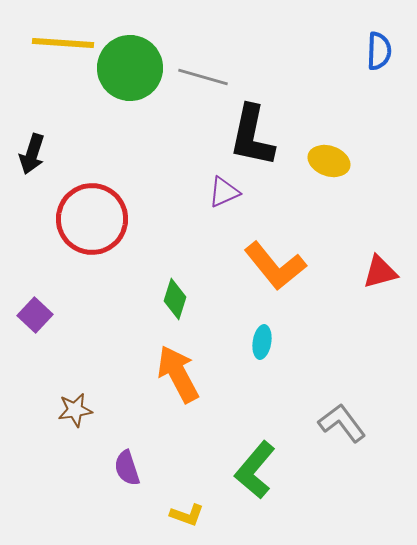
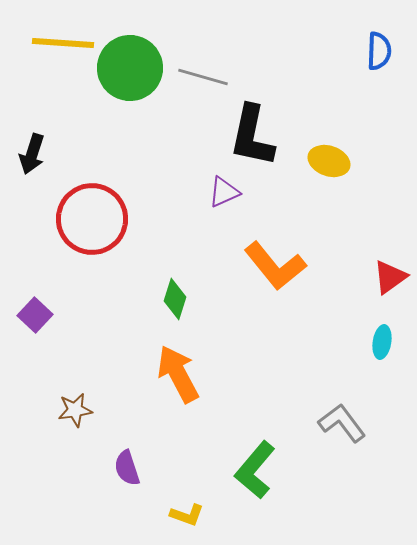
red triangle: moved 10 px right, 5 px down; rotated 21 degrees counterclockwise
cyan ellipse: moved 120 px right
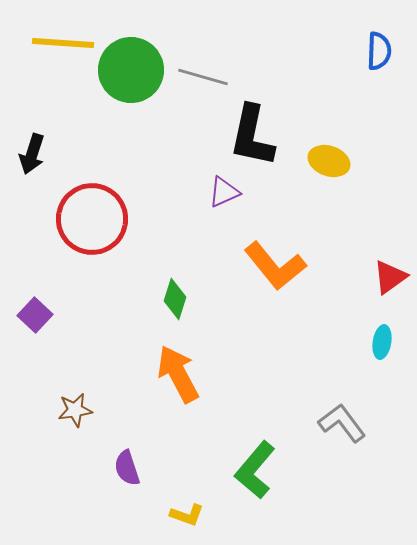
green circle: moved 1 px right, 2 px down
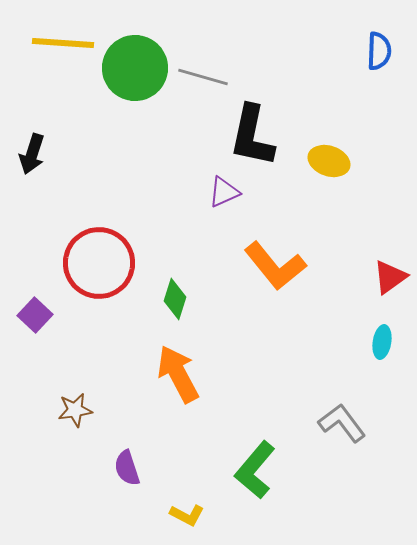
green circle: moved 4 px right, 2 px up
red circle: moved 7 px right, 44 px down
yellow L-shape: rotated 8 degrees clockwise
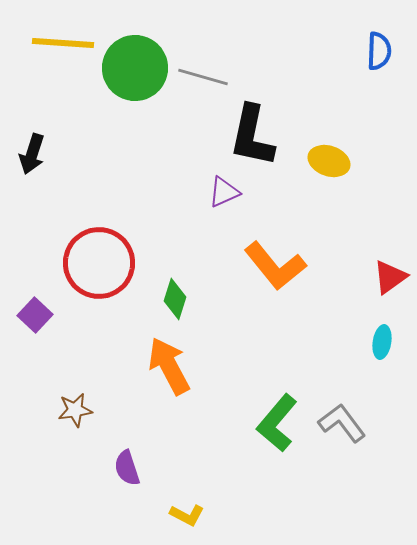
orange arrow: moved 9 px left, 8 px up
green L-shape: moved 22 px right, 47 px up
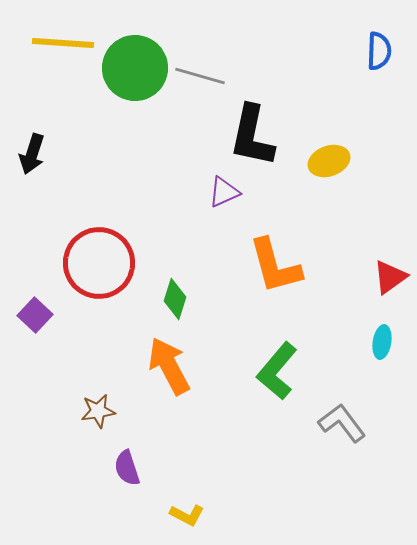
gray line: moved 3 px left, 1 px up
yellow ellipse: rotated 39 degrees counterclockwise
orange L-shape: rotated 24 degrees clockwise
brown star: moved 23 px right, 1 px down
green L-shape: moved 52 px up
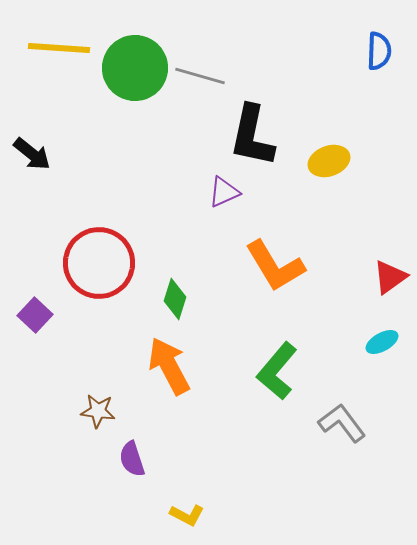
yellow line: moved 4 px left, 5 px down
black arrow: rotated 69 degrees counterclockwise
orange L-shape: rotated 16 degrees counterclockwise
cyan ellipse: rotated 52 degrees clockwise
brown star: rotated 16 degrees clockwise
purple semicircle: moved 5 px right, 9 px up
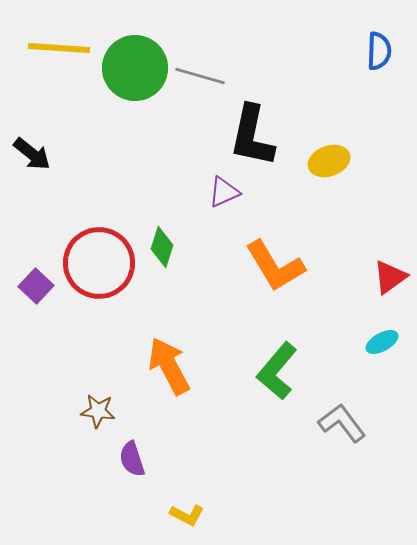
green diamond: moved 13 px left, 52 px up
purple square: moved 1 px right, 29 px up
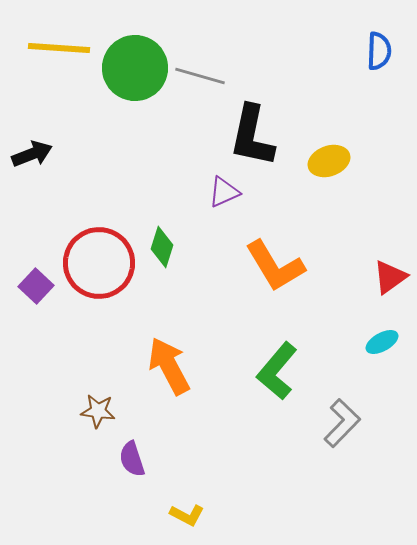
black arrow: rotated 60 degrees counterclockwise
gray L-shape: rotated 81 degrees clockwise
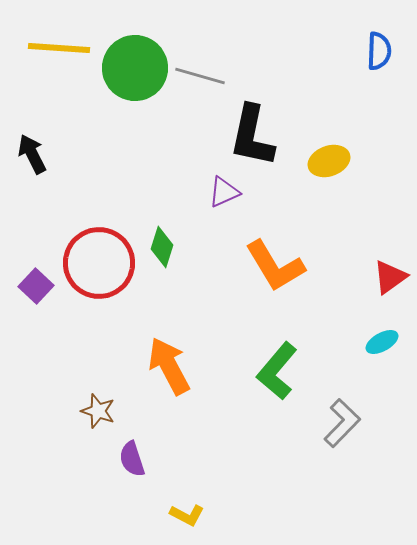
black arrow: rotated 96 degrees counterclockwise
brown star: rotated 12 degrees clockwise
